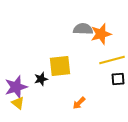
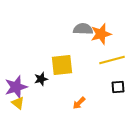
yellow square: moved 2 px right, 1 px up
black square: moved 8 px down
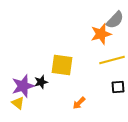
gray semicircle: moved 32 px right, 9 px up; rotated 132 degrees clockwise
yellow square: rotated 15 degrees clockwise
black star: moved 3 px down
purple star: moved 7 px right, 1 px up
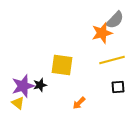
orange star: moved 1 px right, 1 px up
black star: moved 1 px left, 3 px down
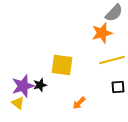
gray semicircle: moved 1 px left, 7 px up
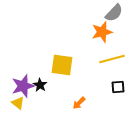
orange star: moved 1 px up
yellow line: moved 1 px up
black star: rotated 24 degrees counterclockwise
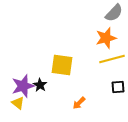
orange star: moved 4 px right, 6 px down
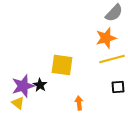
orange arrow: rotated 128 degrees clockwise
